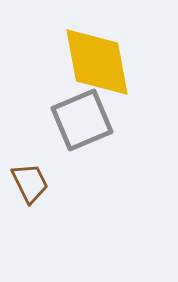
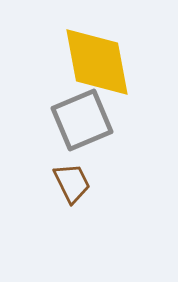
brown trapezoid: moved 42 px right
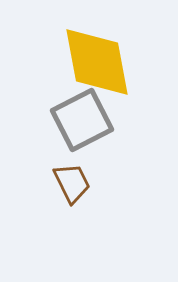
gray square: rotated 4 degrees counterclockwise
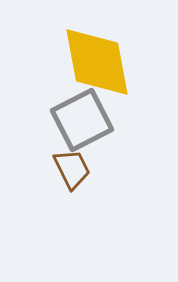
brown trapezoid: moved 14 px up
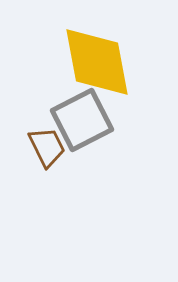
brown trapezoid: moved 25 px left, 22 px up
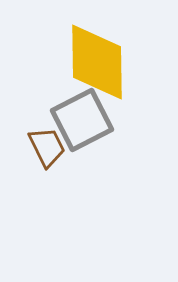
yellow diamond: rotated 10 degrees clockwise
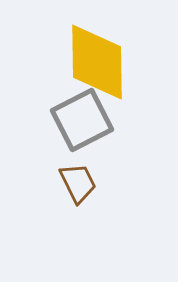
brown trapezoid: moved 31 px right, 36 px down
